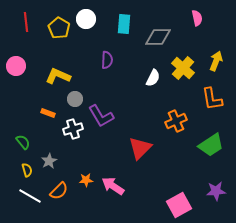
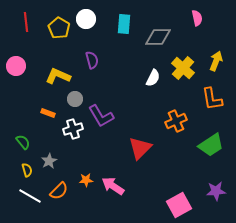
purple semicircle: moved 15 px left; rotated 18 degrees counterclockwise
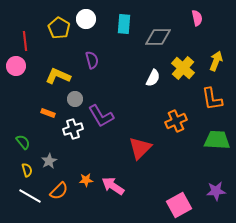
red line: moved 1 px left, 19 px down
green trapezoid: moved 6 px right, 5 px up; rotated 144 degrees counterclockwise
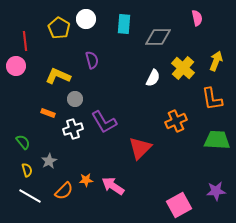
purple L-shape: moved 3 px right, 6 px down
orange semicircle: moved 5 px right
